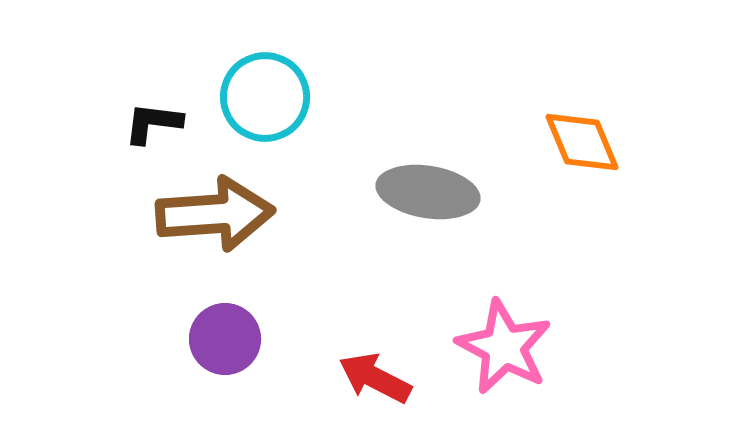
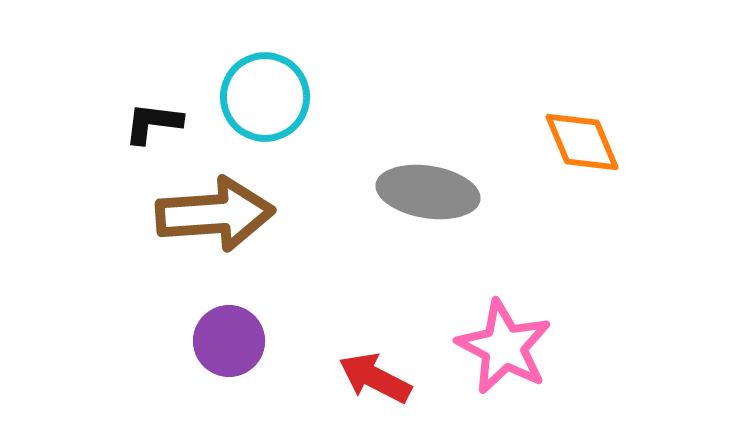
purple circle: moved 4 px right, 2 px down
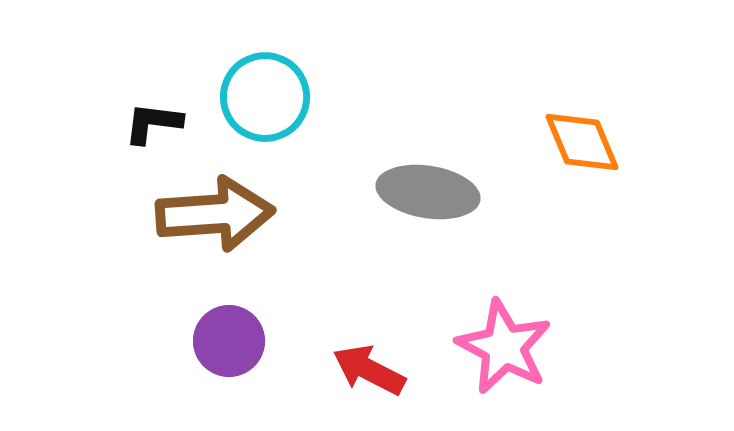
red arrow: moved 6 px left, 8 px up
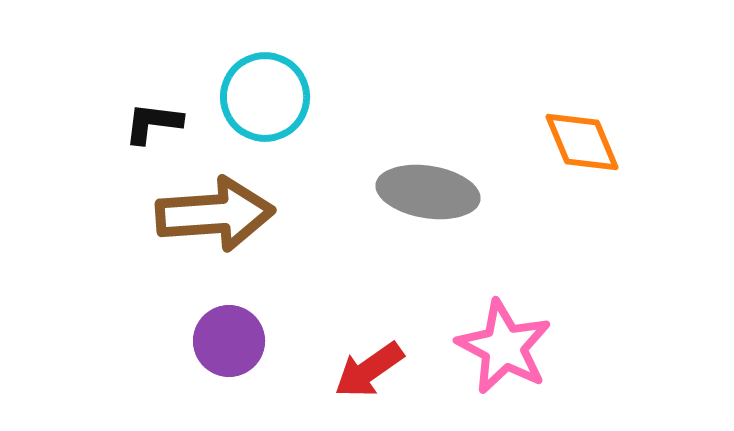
red arrow: rotated 62 degrees counterclockwise
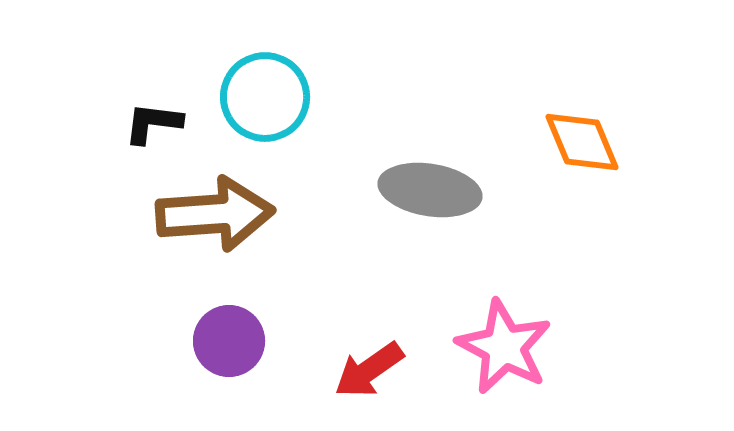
gray ellipse: moved 2 px right, 2 px up
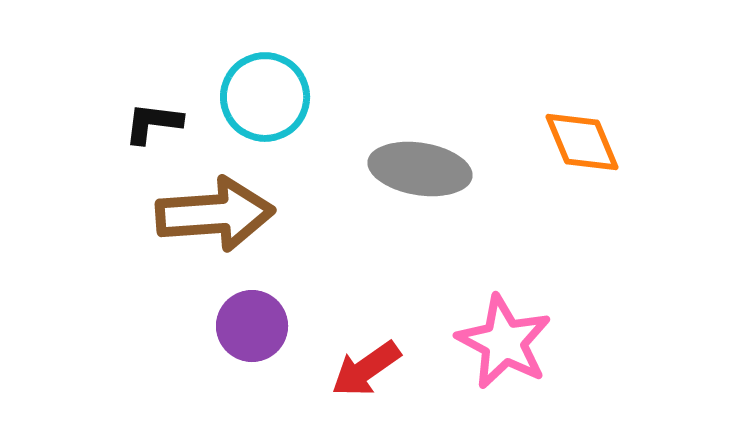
gray ellipse: moved 10 px left, 21 px up
purple circle: moved 23 px right, 15 px up
pink star: moved 5 px up
red arrow: moved 3 px left, 1 px up
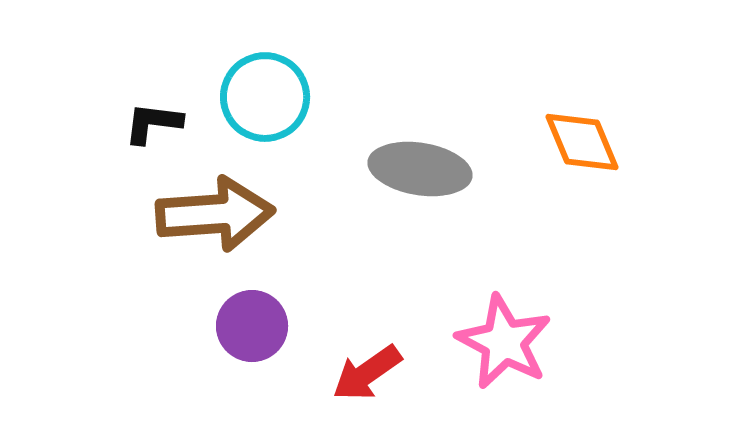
red arrow: moved 1 px right, 4 px down
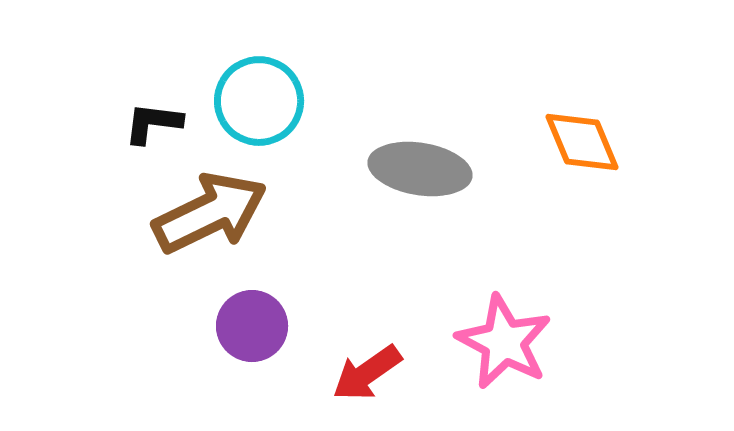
cyan circle: moved 6 px left, 4 px down
brown arrow: moved 5 px left, 1 px up; rotated 22 degrees counterclockwise
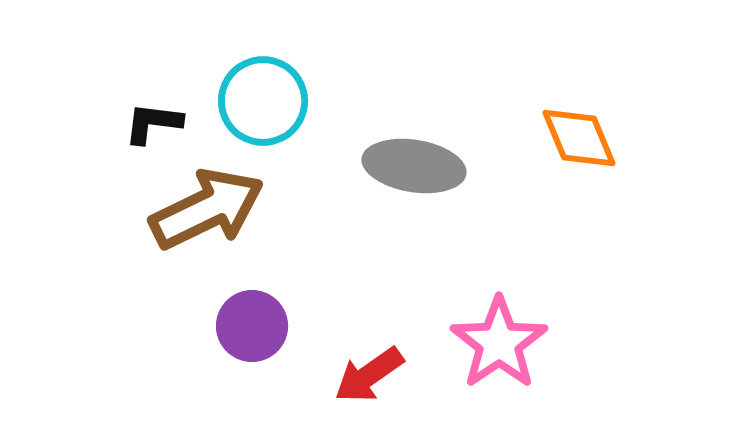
cyan circle: moved 4 px right
orange diamond: moved 3 px left, 4 px up
gray ellipse: moved 6 px left, 3 px up
brown arrow: moved 3 px left, 4 px up
pink star: moved 5 px left, 1 px down; rotated 10 degrees clockwise
red arrow: moved 2 px right, 2 px down
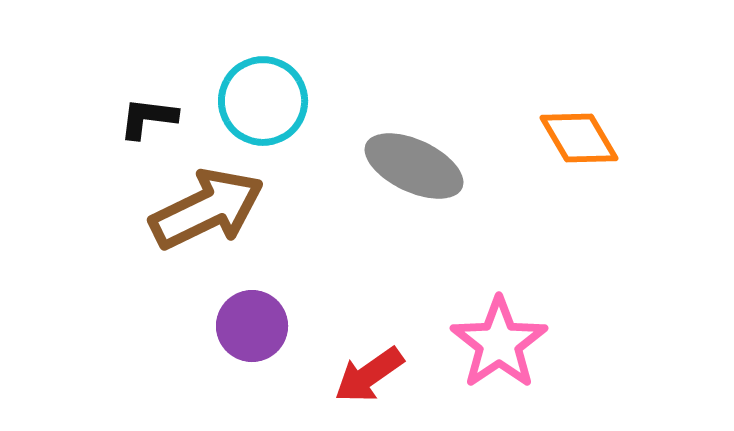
black L-shape: moved 5 px left, 5 px up
orange diamond: rotated 8 degrees counterclockwise
gray ellipse: rotated 16 degrees clockwise
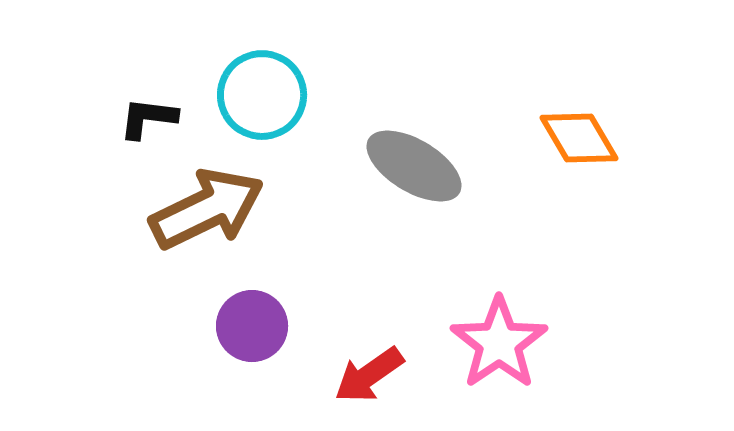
cyan circle: moved 1 px left, 6 px up
gray ellipse: rotated 6 degrees clockwise
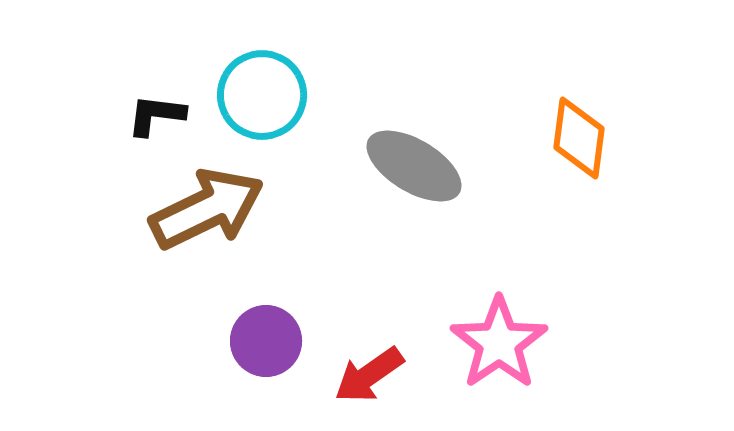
black L-shape: moved 8 px right, 3 px up
orange diamond: rotated 38 degrees clockwise
purple circle: moved 14 px right, 15 px down
